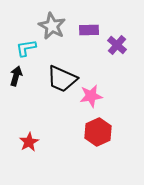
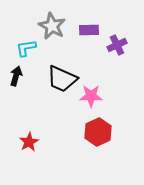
purple cross: rotated 24 degrees clockwise
pink star: rotated 10 degrees clockwise
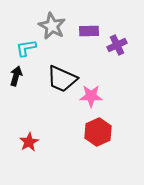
purple rectangle: moved 1 px down
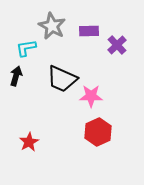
purple cross: rotated 18 degrees counterclockwise
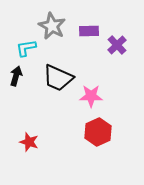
black trapezoid: moved 4 px left, 1 px up
red star: rotated 24 degrees counterclockwise
